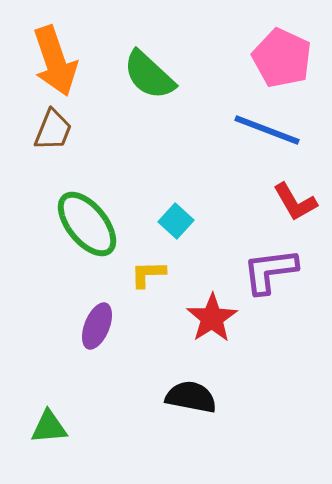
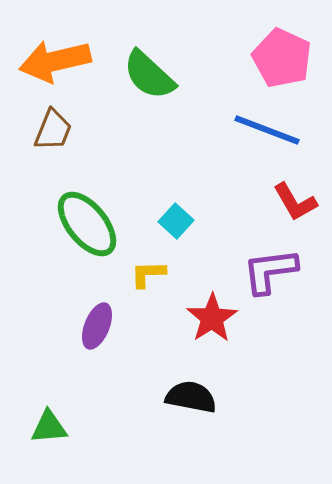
orange arrow: rotated 96 degrees clockwise
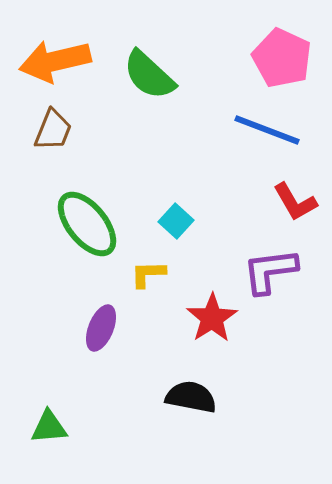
purple ellipse: moved 4 px right, 2 px down
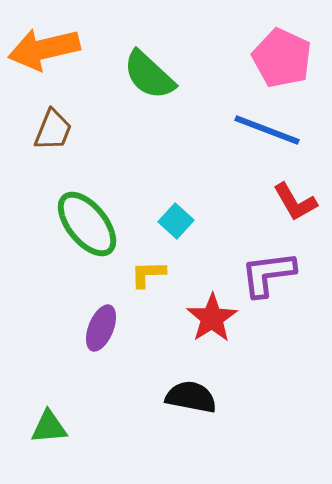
orange arrow: moved 11 px left, 12 px up
purple L-shape: moved 2 px left, 3 px down
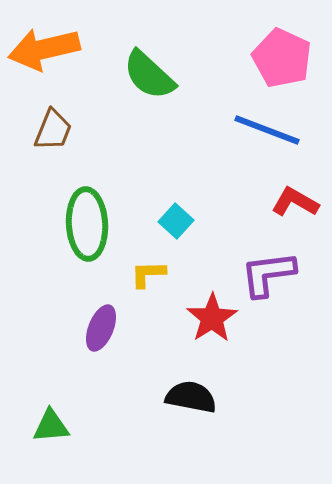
red L-shape: rotated 150 degrees clockwise
green ellipse: rotated 36 degrees clockwise
green triangle: moved 2 px right, 1 px up
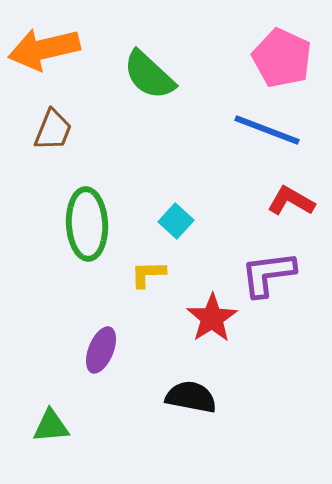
red L-shape: moved 4 px left, 1 px up
purple ellipse: moved 22 px down
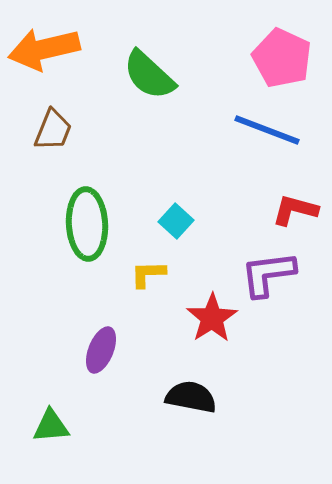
red L-shape: moved 4 px right, 9 px down; rotated 15 degrees counterclockwise
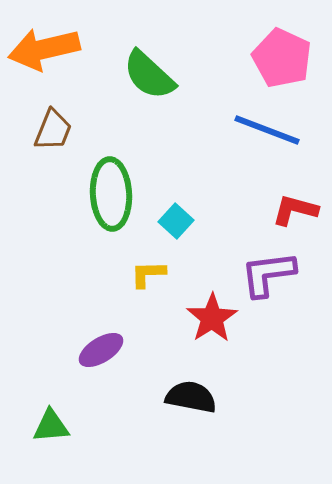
green ellipse: moved 24 px right, 30 px up
purple ellipse: rotated 36 degrees clockwise
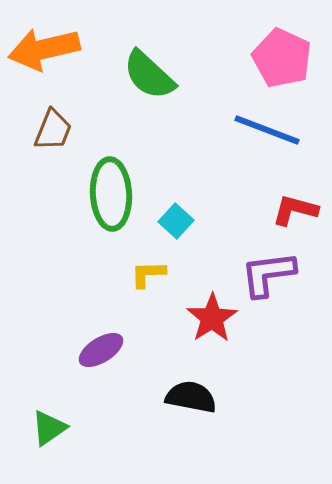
green triangle: moved 2 px left, 2 px down; rotated 30 degrees counterclockwise
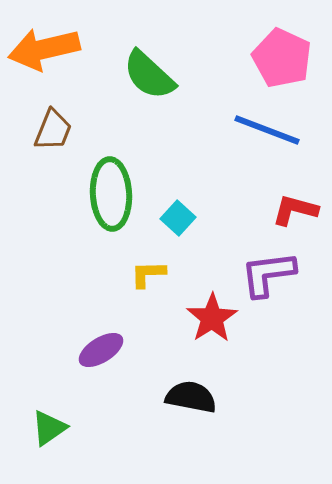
cyan square: moved 2 px right, 3 px up
